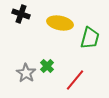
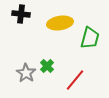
black cross: rotated 12 degrees counterclockwise
yellow ellipse: rotated 20 degrees counterclockwise
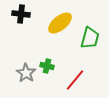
yellow ellipse: rotated 30 degrees counterclockwise
green cross: rotated 32 degrees counterclockwise
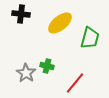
red line: moved 3 px down
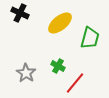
black cross: moved 1 px left, 1 px up; rotated 18 degrees clockwise
green cross: moved 11 px right; rotated 16 degrees clockwise
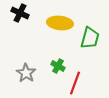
yellow ellipse: rotated 45 degrees clockwise
red line: rotated 20 degrees counterclockwise
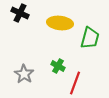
gray star: moved 2 px left, 1 px down
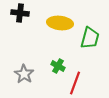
black cross: rotated 18 degrees counterclockwise
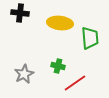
green trapezoid: rotated 20 degrees counterclockwise
green cross: rotated 16 degrees counterclockwise
gray star: rotated 12 degrees clockwise
red line: rotated 35 degrees clockwise
